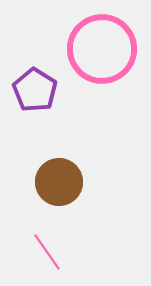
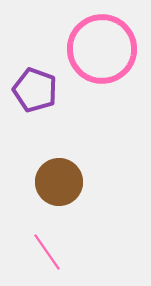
purple pentagon: rotated 12 degrees counterclockwise
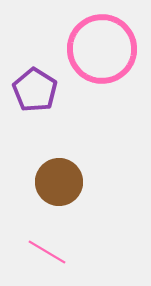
purple pentagon: rotated 12 degrees clockwise
pink line: rotated 24 degrees counterclockwise
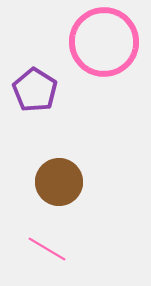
pink circle: moved 2 px right, 7 px up
pink line: moved 3 px up
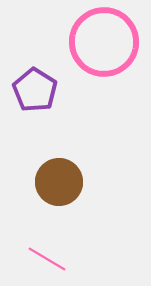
pink line: moved 10 px down
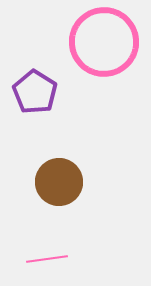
purple pentagon: moved 2 px down
pink line: rotated 39 degrees counterclockwise
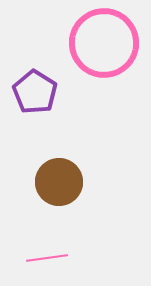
pink circle: moved 1 px down
pink line: moved 1 px up
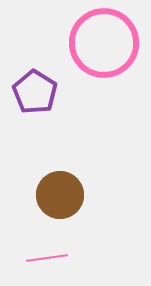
brown circle: moved 1 px right, 13 px down
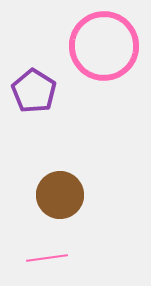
pink circle: moved 3 px down
purple pentagon: moved 1 px left, 1 px up
